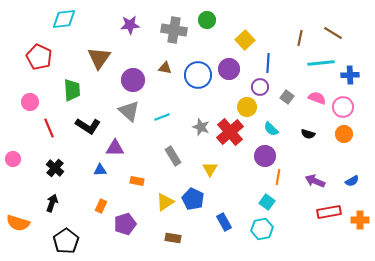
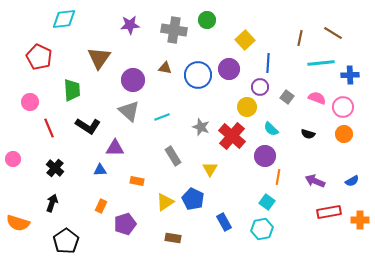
red cross at (230, 132): moved 2 px right, 4 px down; rotated 8 degrees counterclockwise
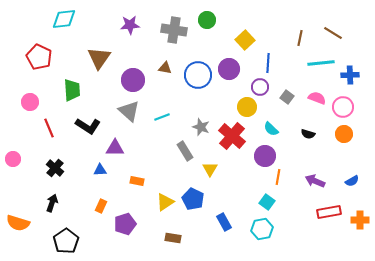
gray rectangle at (173, 156): moved 12 px right, 5 px up
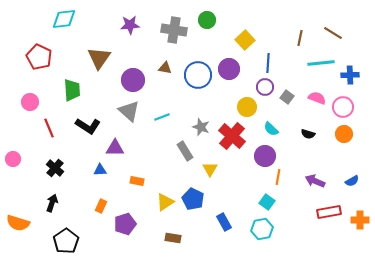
purple circle at (260, 87): moved 5 px right
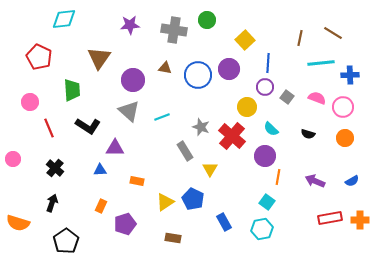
orange circle at (344, 134): moved 1 px right, 4 px down
red rectangle at (329, 212): moved 1 px right, 6 px down
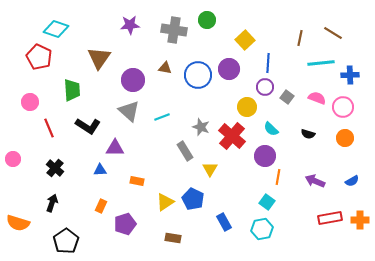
cyan diamond at (64, 19): moved 8 px left, 10 px down; rotated 25 degrees clockwise
